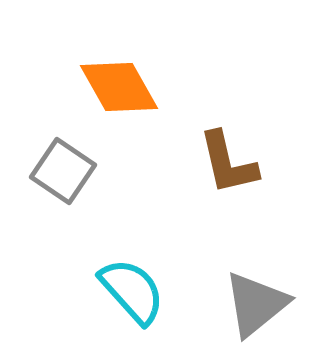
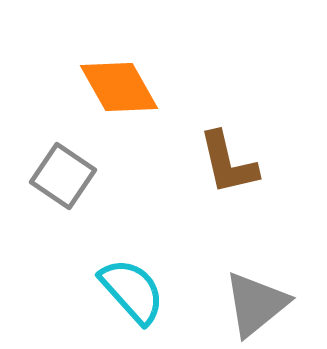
gray square: moved 5 px down
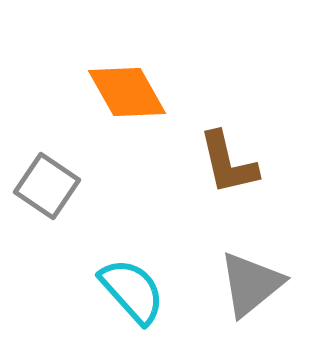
orange diamond: moved 8 px right, 5 px down
gray square: moved 16 px left, 10 px down
gray triangle: moved 5 px left, 20 px up
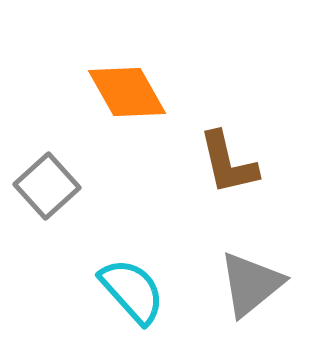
gray square: rotated 14 degrees clockwise
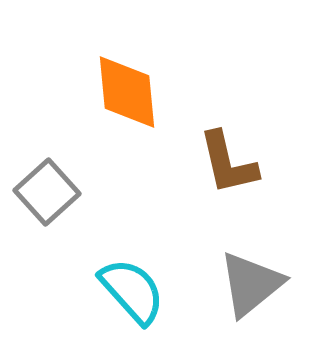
orange diamond: rotated 24 degrees clockwise
gray square: moved 6 px down
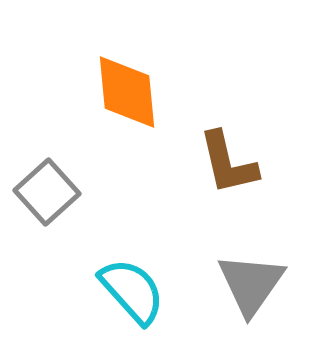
gray triangle: rotated 16 degrees counterclockwise
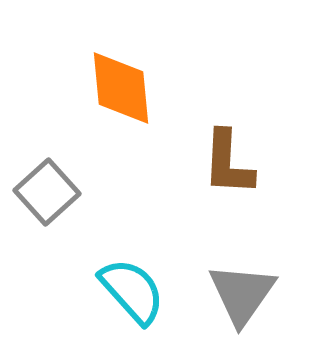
orange diamond: moved 6 px left, 4 px up
brown L-shape: rotated 16 degrees clockwise
gray triangle: moved 9 px left, 10 px down
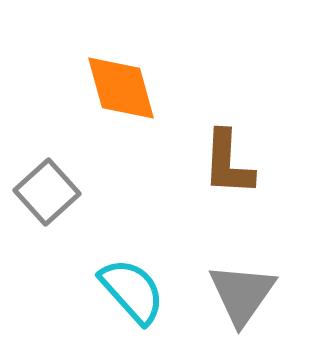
orange diamond: rotated 10 degrees counterclockwise
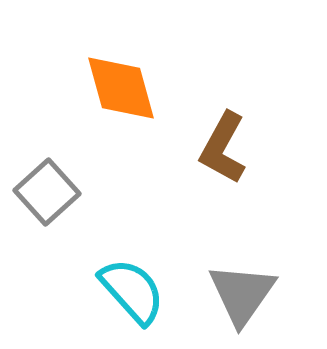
brown L-shape: moved 5 px left, 15 px up; rotated 26 degrees clockwise
